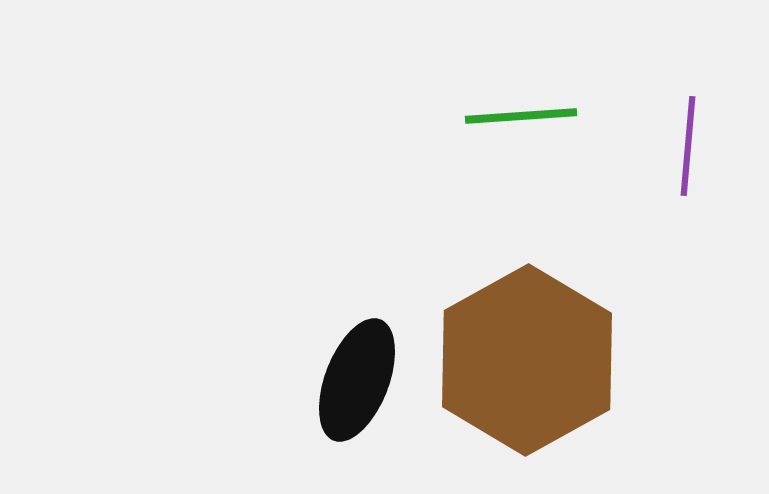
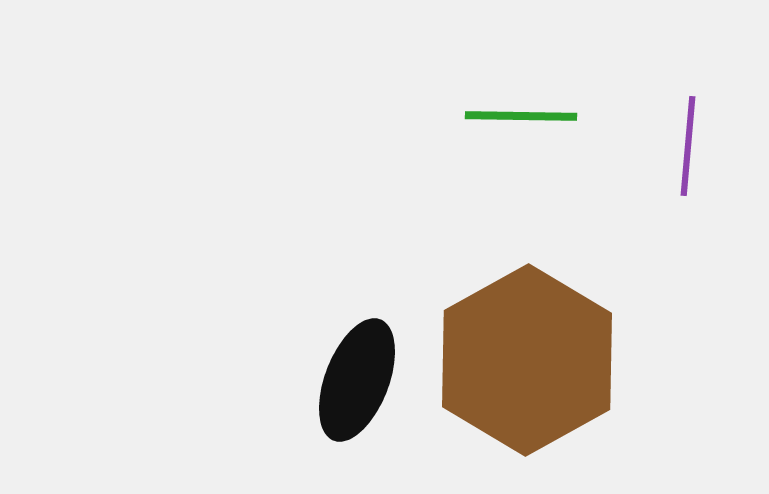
green line: rotated 5 degrees clockwise
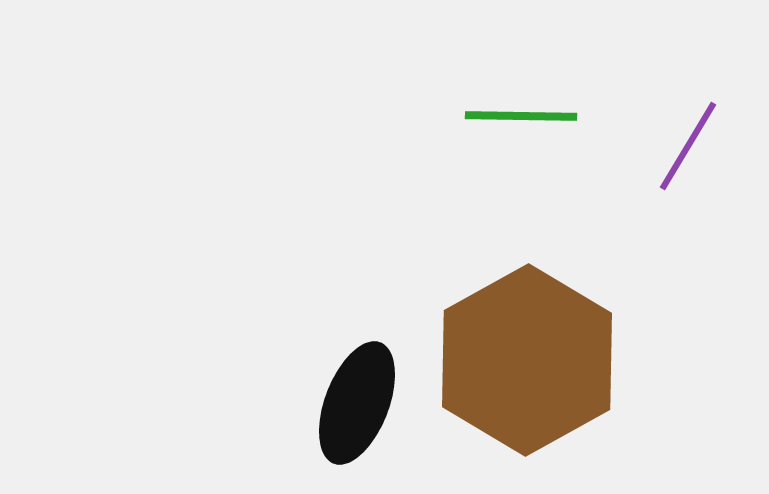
purple line: rotated 26 degrees clockwise
black ellipse: moved 23 px down
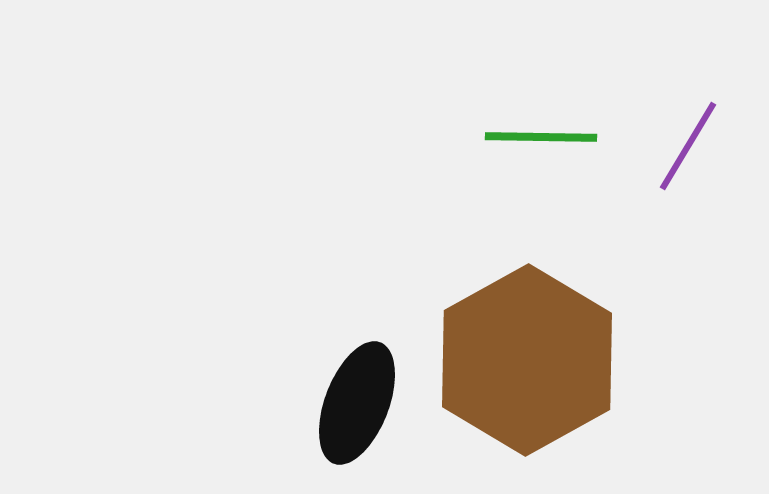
green line: moved 20 px right, 21 px down
